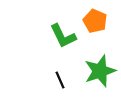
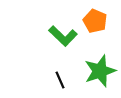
green L-shape: rotated 20 degrees counterclockwise
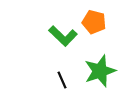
orange pentagon: moved 1 px left, 1 px down; rotated 10 degrees counterclockwise
black line: moved 2 px right
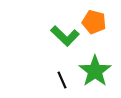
green L-shape: moved 2 px right
green star: moved 5 px left; rotated 16 degrees counterclockwise
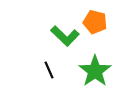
orange pentagon: moved 1 px right
black line: moved 13 px left, 10 px up
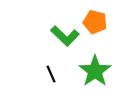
black line: moved 2 px right, 4 px down
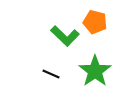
black line: rotated 42 degrees counterclockwise
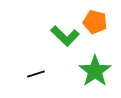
black line: moved 15 px left; rotated 42 degrees counterclockwise
